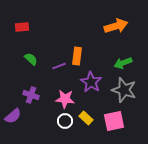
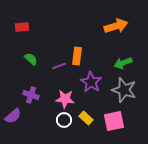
white circle: moved 1 px left, 1 px up
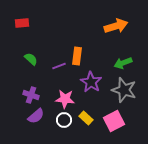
red rectangle: moved 4 px up
purple semicircle: moved 23 px right
pink square: rotated 15 degrees counterclockwise
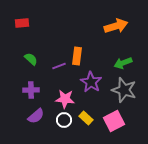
purple cross: moved 5 px up; rotated 21 degrees counterclockwise
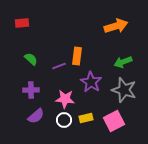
green arrow: moved 1 px up
yellow rectangle: rotated 56 degrees counterclockwise
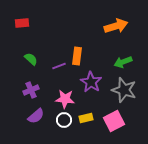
purple cross: rotated 21 degrees counterclockwise
